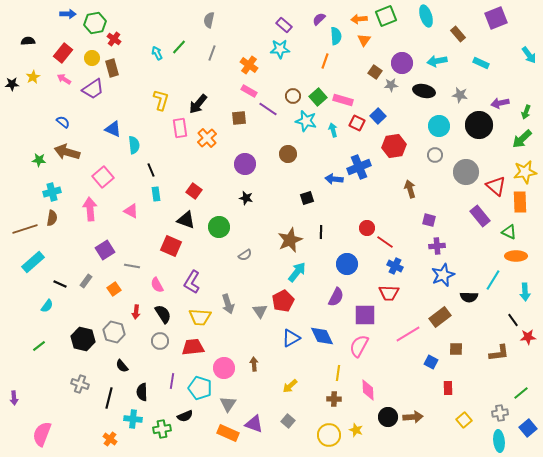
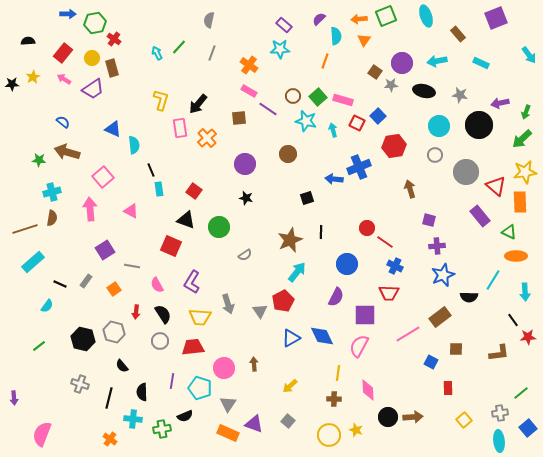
cyan rectangle at (156, 194): moved 3 px right, 5 px up
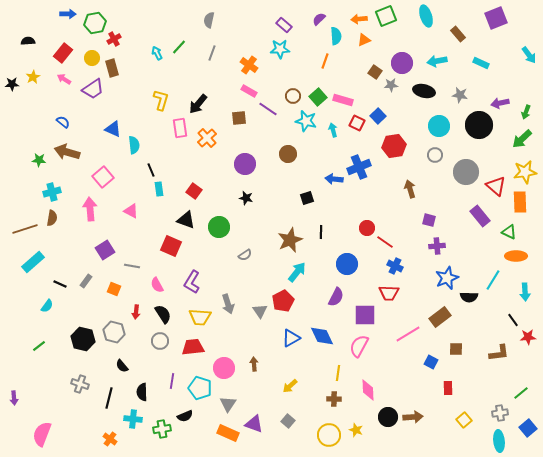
red cross at (114, 39): rotated 24 degrees clockwise
orange triangle at (364, 40): rotated 32 degrees clockwise
blue star at (443, 275): moved 4 px right, 3 px down
orange square at (114, 289): rotated 32 degrees counterclockwise
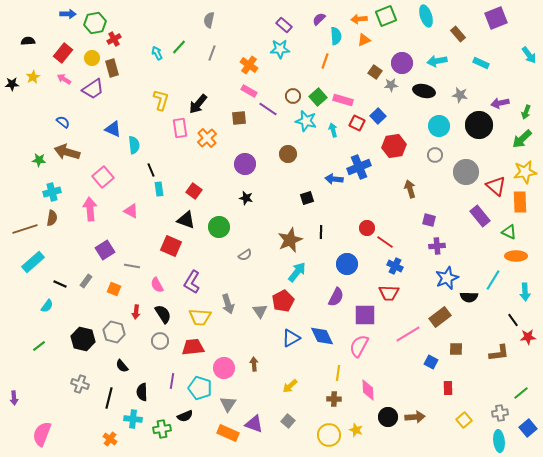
brown arrow at (413, 417): moved 2 px right
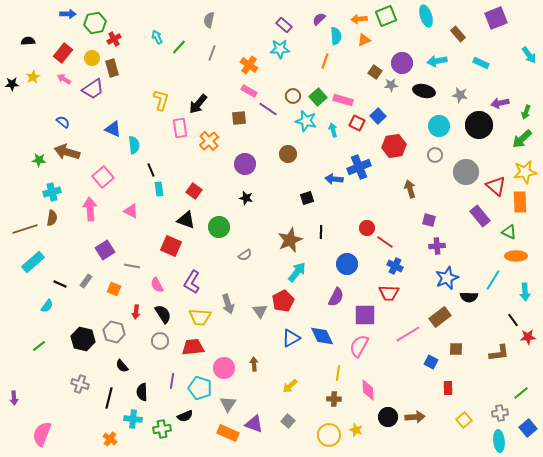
cyan arrow at (157, 53): moved 16 px up
orange cross at (207, 138): moved 2 px right, 3 px down
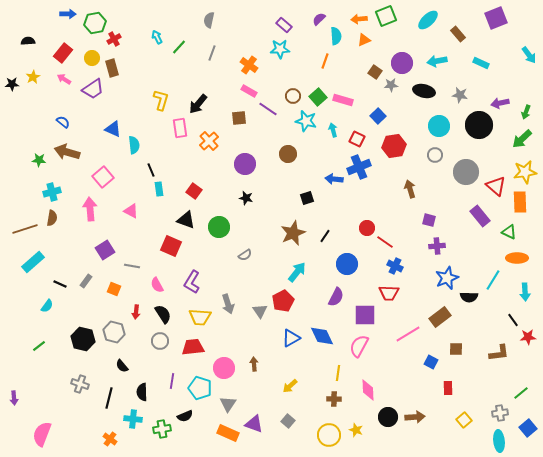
cyan ellipse at (426, 16): moved 2 px right, 4 px down; rotated 65 degrees clockwise
red square at (357, 123): moved 16 px down
black line at (321, 232): moved 4 px right, 4 px down; rotated 32 degrees clockwise
brown star at (290, 240): moved 3 px right, 7 px up
orange ellipse at (516, 256): moved 1 px right, 2 px down
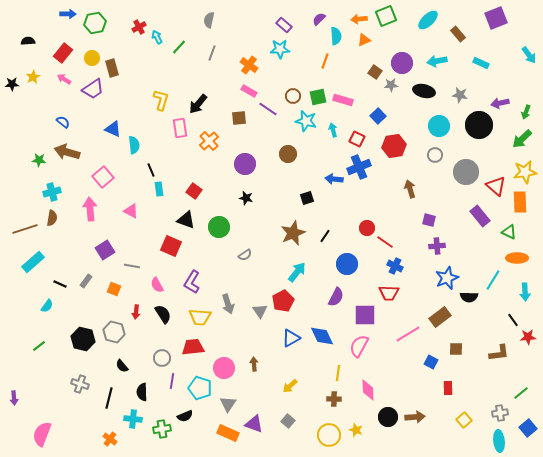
red cross at (114, 39): moved 25 px right, 12 px up
green square at (318, 97): rotated 30 degrees clockwise
gray circle at (160, 341): moved 2 px right, 17 px down
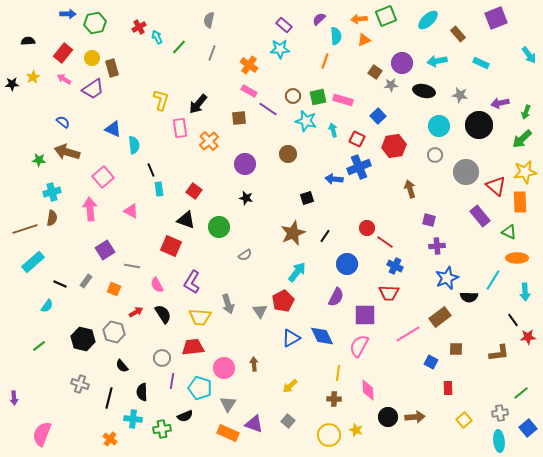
red arrow at (136, 312): rotated 128 degrees counterclockwise
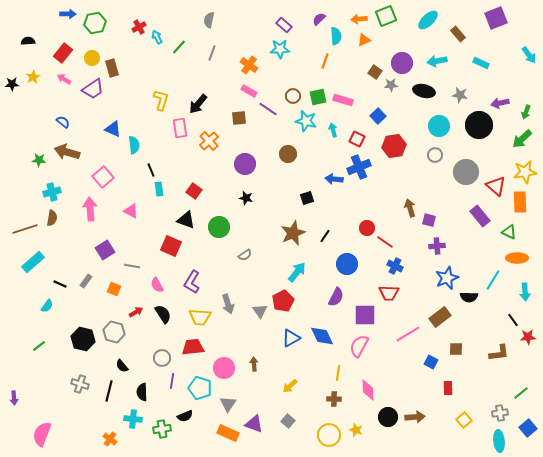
brown arrow at (410, 189): moved 19 px down
black line at (109, 398): moved 7 px up
